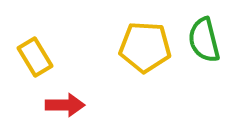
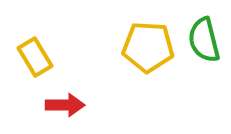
yellow pentagon: moved 3 px right
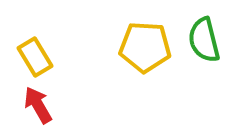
yellow pentagon: moved 3 px left
red arrow: moved 27 px left; rotated 120 degrees counterclockwise
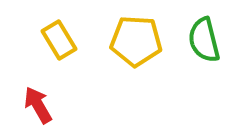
yellow pentagon: moved 9 px left, 6 px up
yellow rectangle: moved 24 px right, 17 px up
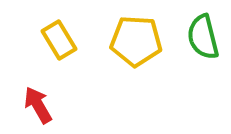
green semicircle: moved 1 px left, 3 px up
